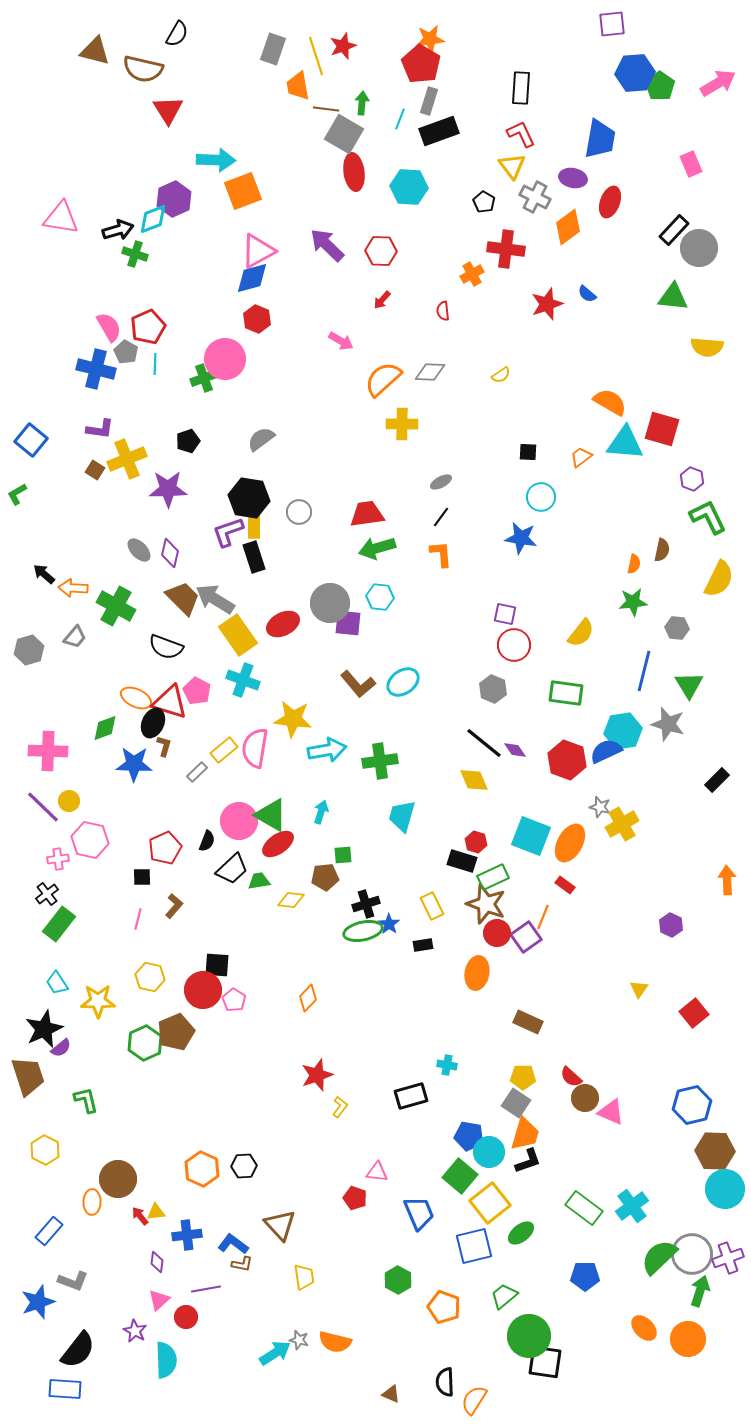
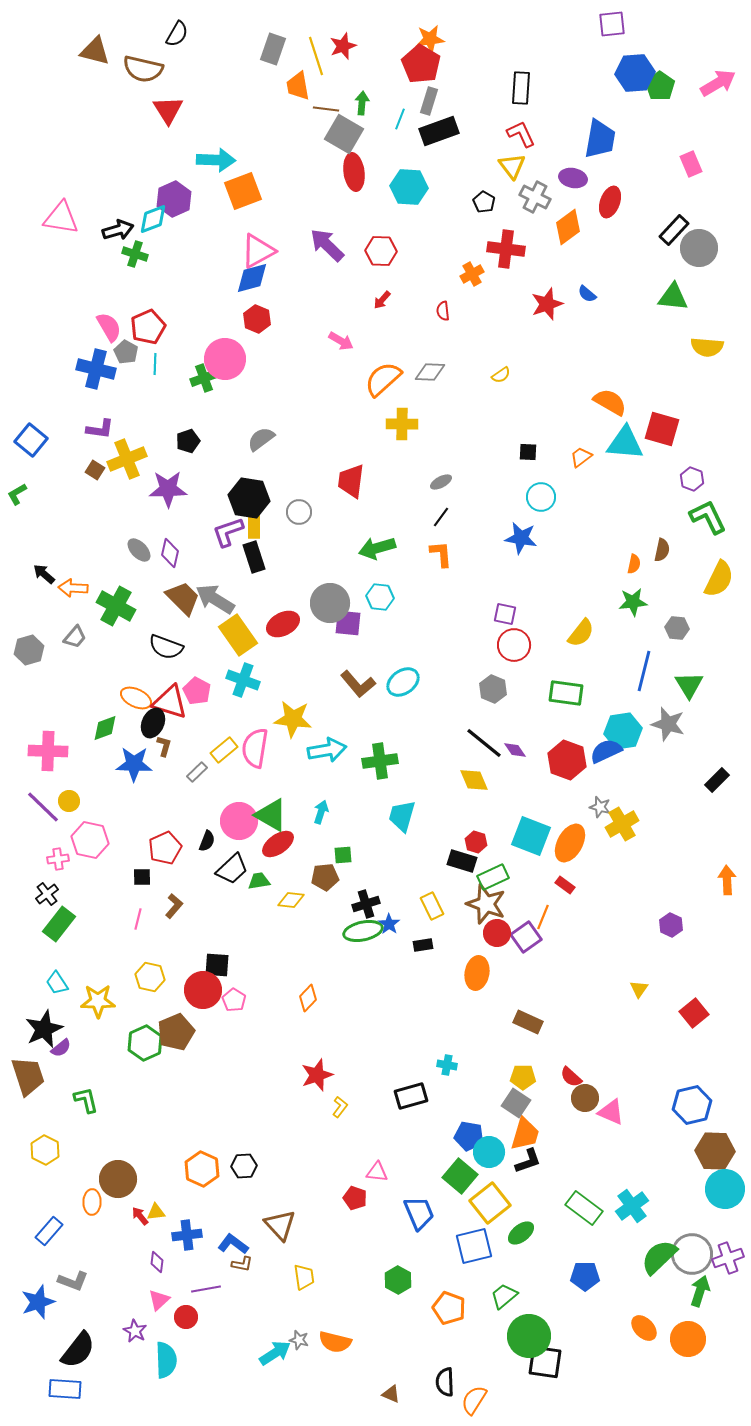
red trapezoid at (367, 514): moved 16 px left, 33 px up; rotated 75 degrees counterclockwise
orange pentagon at (444, 1307): moved 5 px right, 1 px down
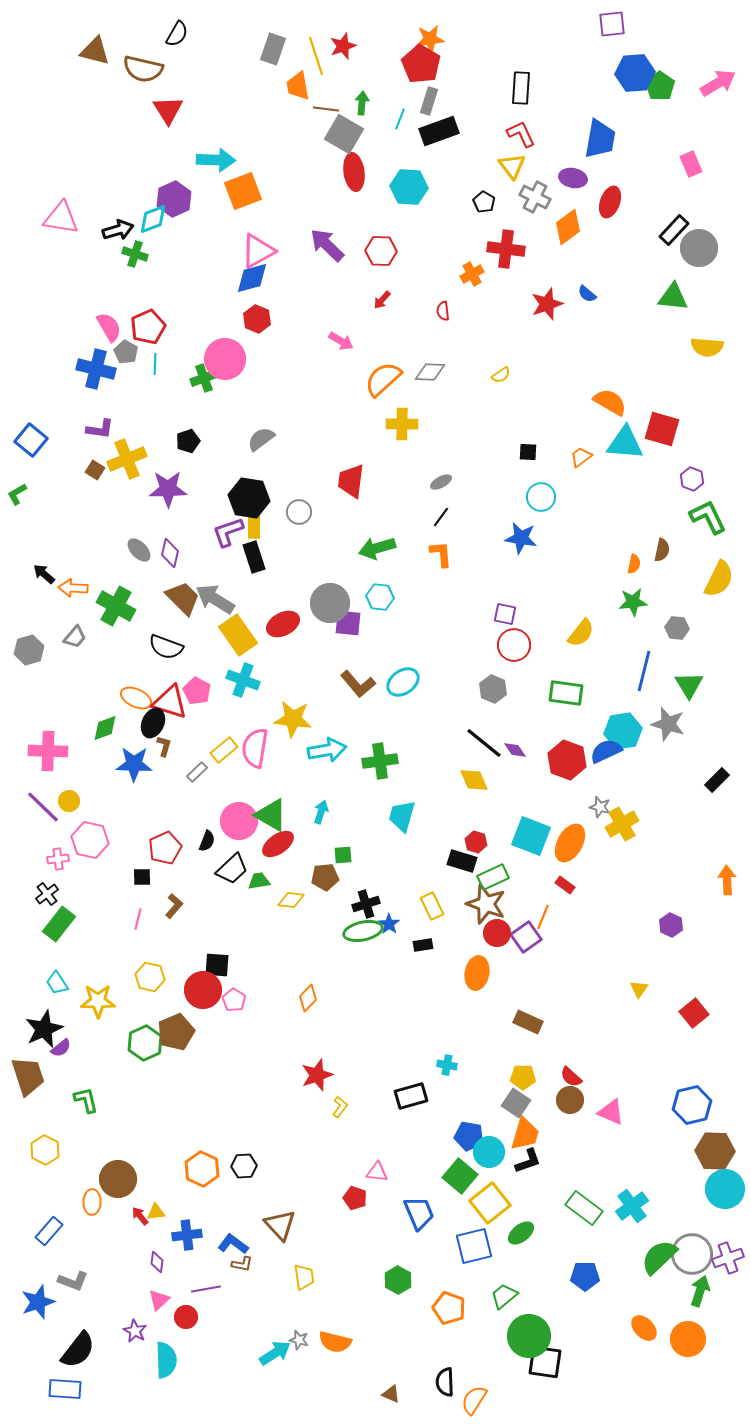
brown circle at (585, 1098): moved 15 px left, 2 px down
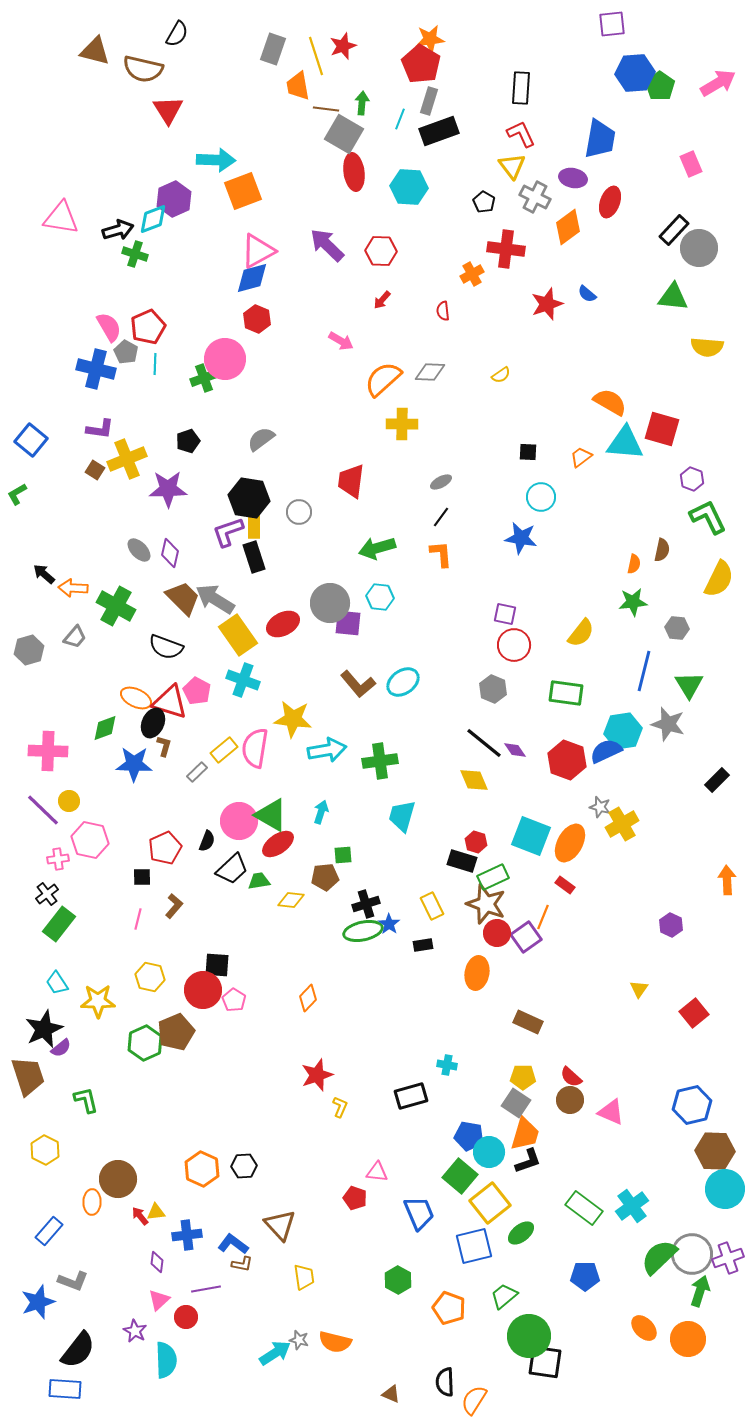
purple line at (43, 807): moved 3 px down
yellow L-shape at (340, 1107): rotated 15 degrees counterclockwise
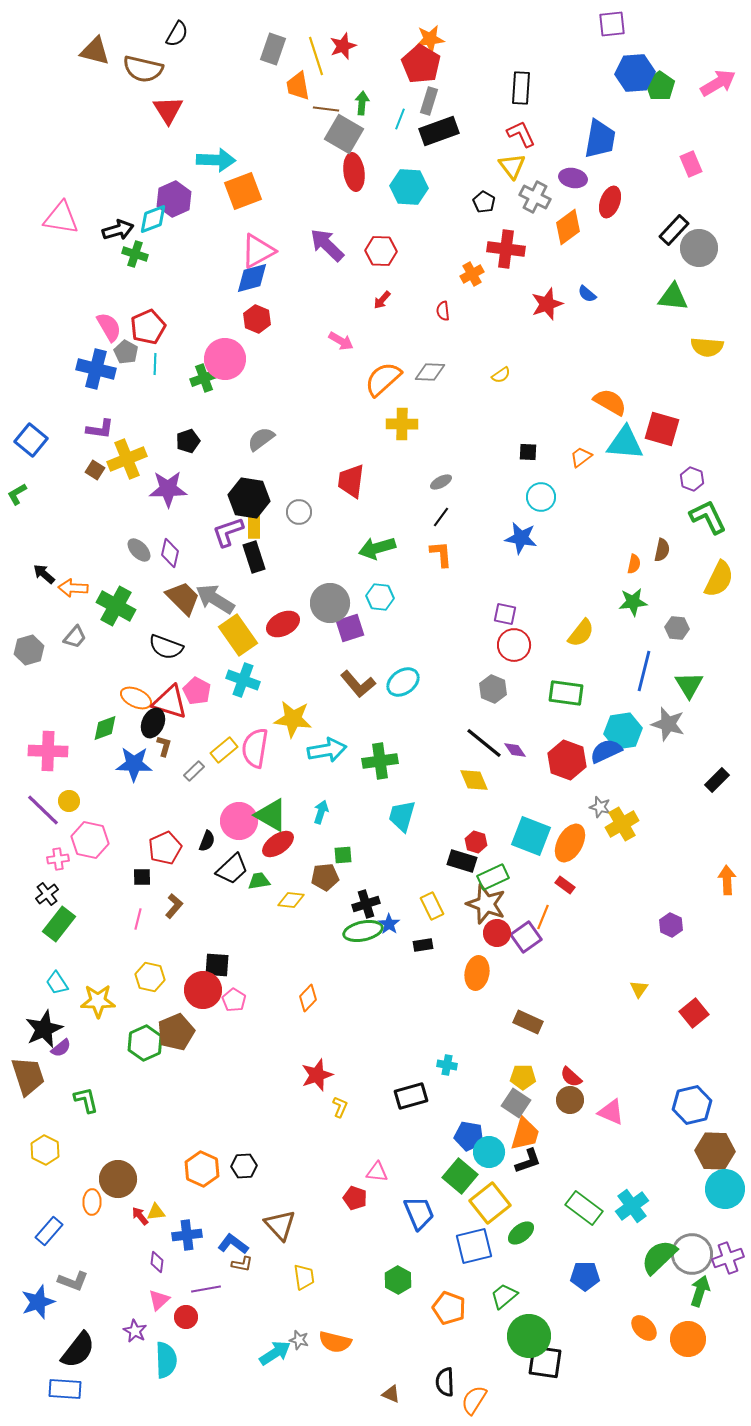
purple square at (348, 623): moved 2 px right, 5 px down; rotated 24 degrees counterclockwise
gray rectangle at (197, 772): moved 3 px left, 1 px up
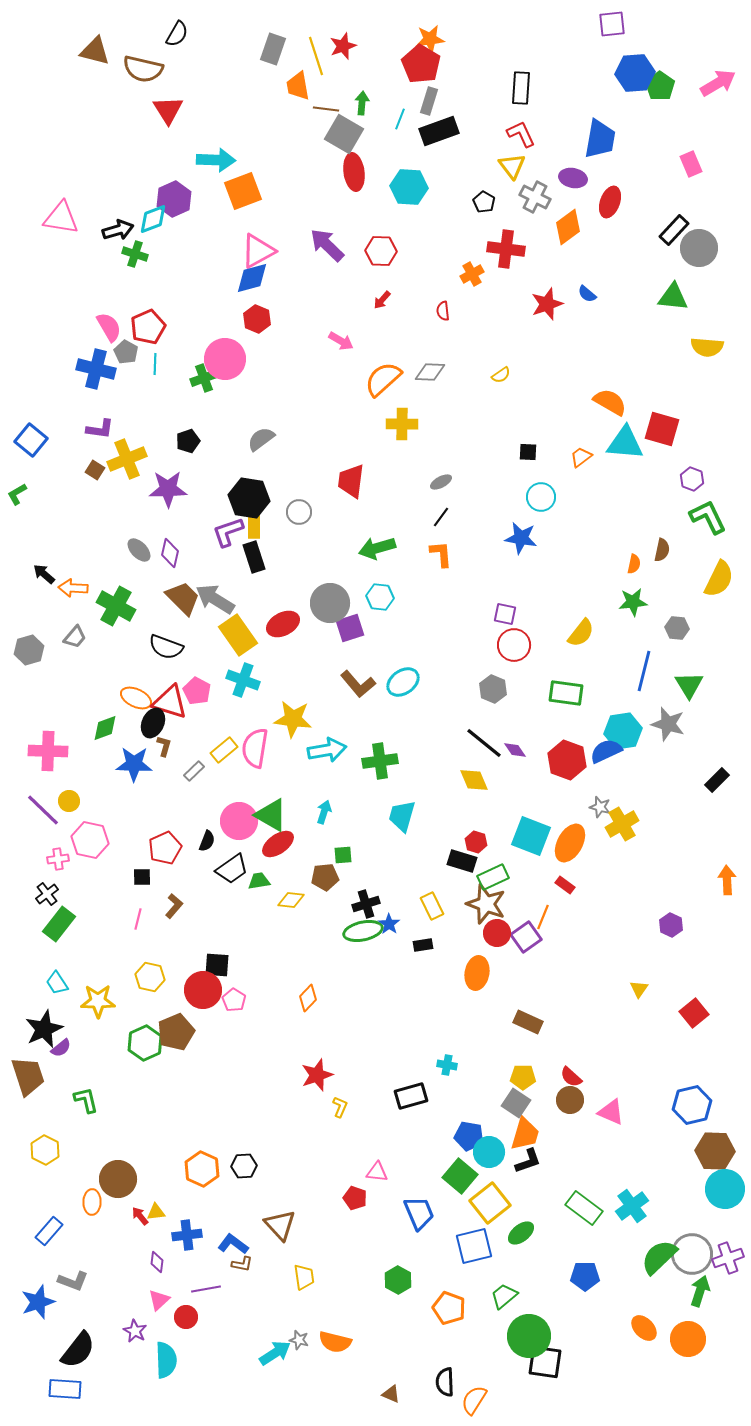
cyan arrow at (321, 812): moved 3 px right
black trapezoid at (232, 869): rotated 8 degrees clockwise
